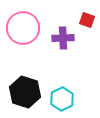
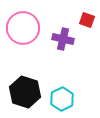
purple cross: moved 1 px down; rotated 15 degrees clockwise
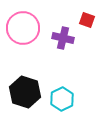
purple cross: moved 1 px up
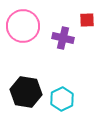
red square: rotated 21 degrees counterclockwise
pink circle: moved 2 px up
black hexagon: moved 1 px right; rotated 8 degrees counterclockwise
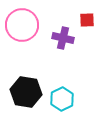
pink circle: moved 1 px left, 1 px up
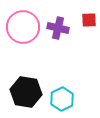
red square: moved 2 px right
pink circle: moved 1 px right, 2 px down
purple cross: moved 5 px left, 10 px up
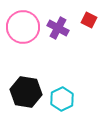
red square: rotated 28 degrees clockwise
purple cross: rotated 15 degrees clockwise
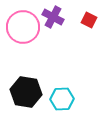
purple cross: moved 5 px left, 11 px up
cyan hexagon: rotated 25 degrees clockwise
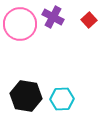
red square: rotated 21 degrees clockwise
pink circle: moved 3 px left, 3 px up
black hexagon: moved 4 px down
